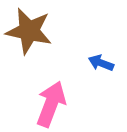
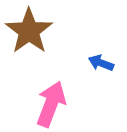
brown star: rotated 24 degrees clockwise
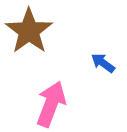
blue arrow: moved 2 px right; rotated 15 degrees clockwise
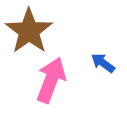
pink arrow: moved 24 px up
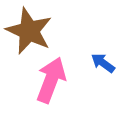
brown star: rotated 12 degrees counterclockwise
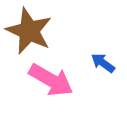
pink arrow: rotated 99 degrees clockwise
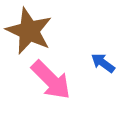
pink arrow: rotated 15 degrees clockwise
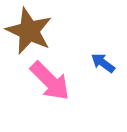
pink arrow: moved 1 px left, 1 px down
